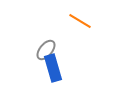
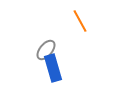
orange line: rotated 30 degrees clockwise
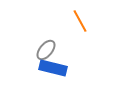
blue rectangle: rotated 60 degrees counterclockwise
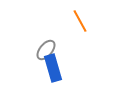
blue rectangle: rotated 60 degrees clockwise
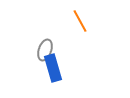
gray ellipse: moved 1 px left; rotated 20 degrees counterclockwise
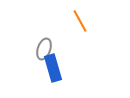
gray ellipse: moved 1 px left, 1 px up
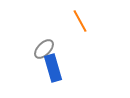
gray ellipse: rotated 25 degrees clockwise
